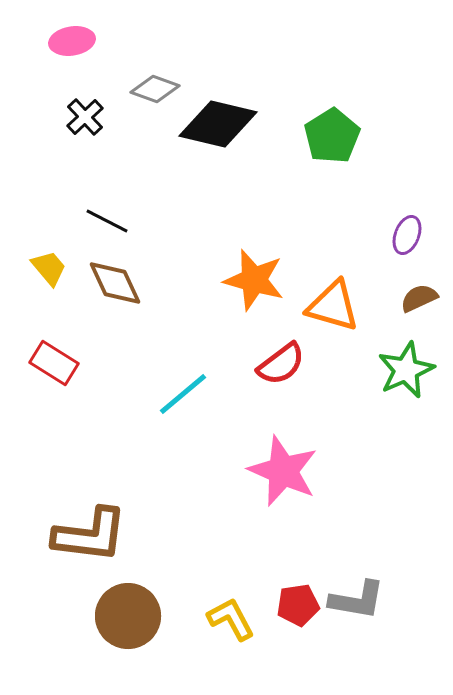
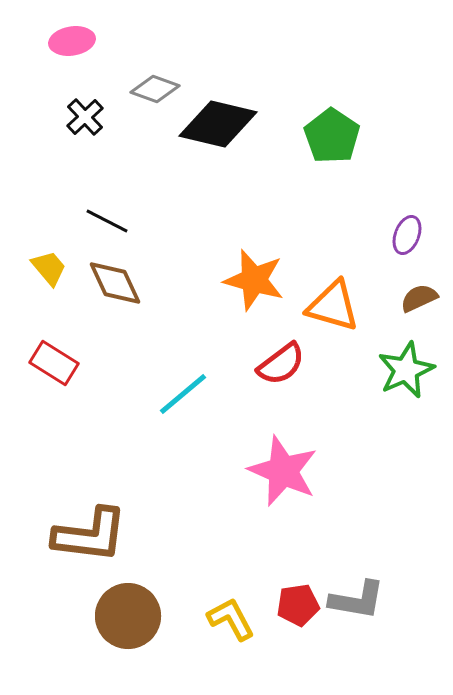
green pentagon: rotated 6 degrees counterclockwise
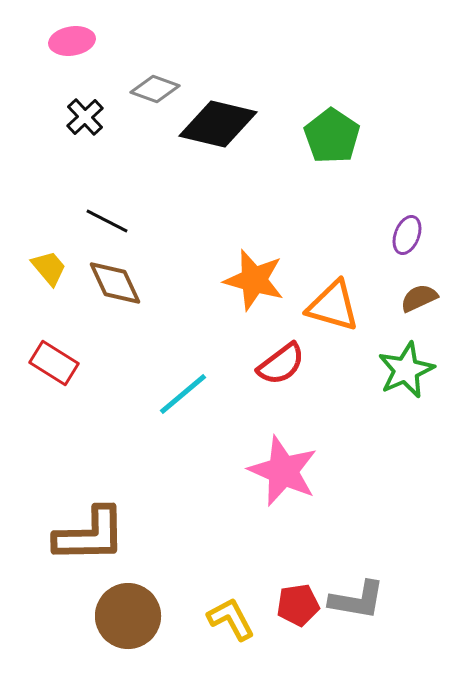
brown L-shape: rotated 8 degrees counterclockwise
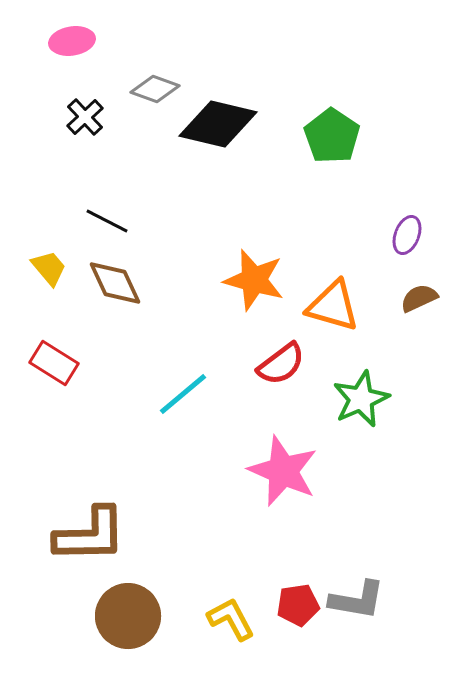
green star: moved 45 px left, 29 px down
